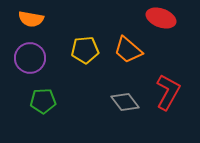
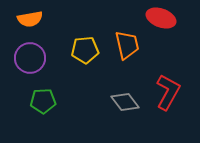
orange semicircle: moved 1 px left; rotated 20 degrees counterclockwise
orange trapezoid: moved 1 px left, 5 px up; rotated 144 degrees counterclockwise
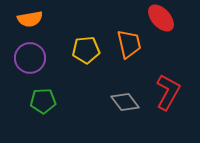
red ellipse: rotated 28 degrees clockwise
orange trapezoid: moved 2 px right, 1 px up
yellow pentagon: moved 1 px right
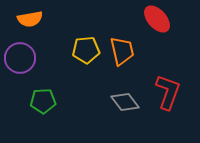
red ellipse: moved 4 px left, 1 px down
orange trapezoid: moved 7 px left, 7 px down
purple circle: moved 10 px left
red L-shape: rotated 9 degrees counterclockwise
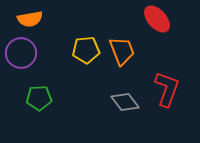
orange trapezoid: rotated 8 degrees counterclockwise
purple circle: moved 1 px right, 5 px up
red L-shape: moved 1 px left, 3 px up
green pentagon: moved 4 px left, 3 px up
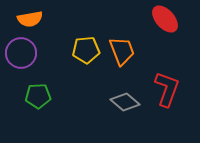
red ellipse: moved 8 px right
green pentagon: moved 1 px left, 2 px up
gray diamond: rotated 12 degrees counterclockwise
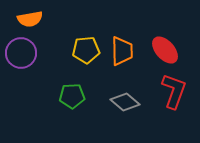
red ellipse: moved 31 px down
orange trapezoid: rotated 20 degrees clockwise
red L-shape: moved 7 px right, 2 px down
green pentagon: moved 34 px right
